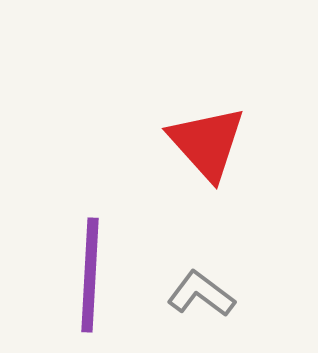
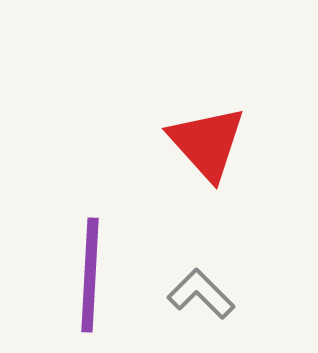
gray L-shape: rotated 8 degrees clockwise
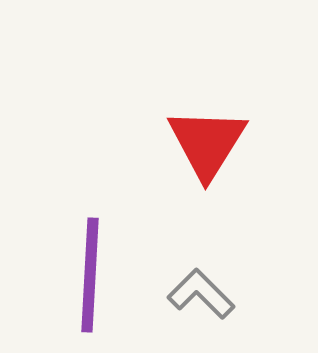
red triangle: rotated 14 degrees clockwise
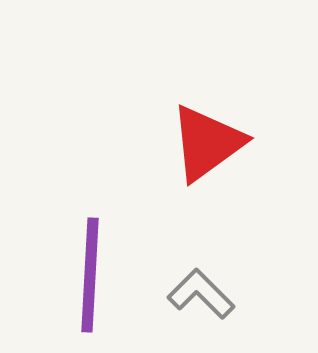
red triangle: rotated 22 degrees clockwise
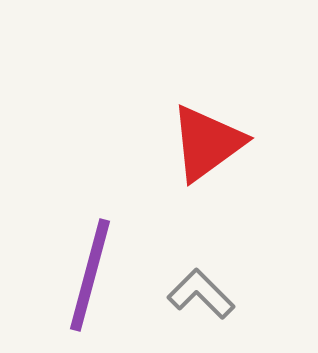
purple line: rotated 12 degrees clockwise
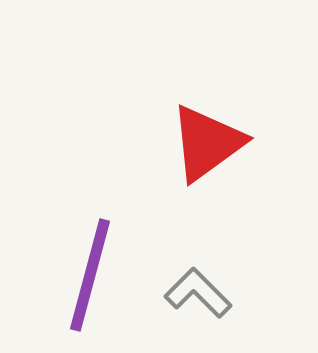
gray L-shape: moved 3 px left, 1 px up
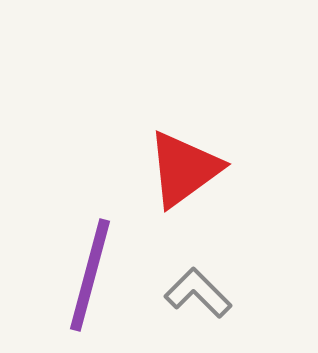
red triangle: moved 23 px left, 26 px down
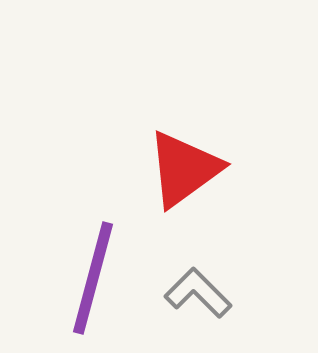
purple line: moved 3 px right, 3 px down
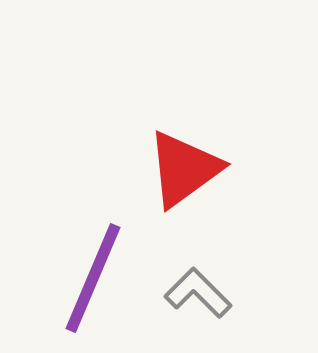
purple line: rotated 8 degrees clockwise
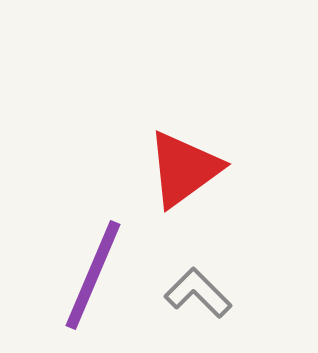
purple line: moved 3 px up
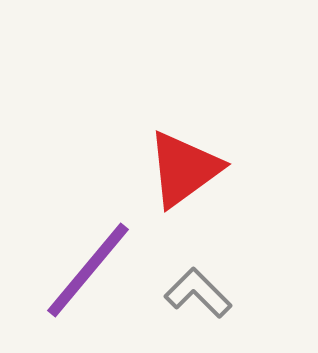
purple line: moved 5 px left, 5 px up; rotated 17 degrees clockwise
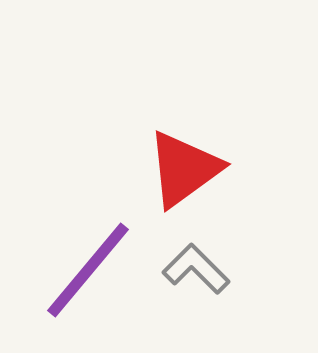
gray L-shape: moved 2 px left, 24 px up
